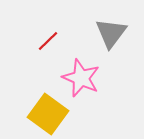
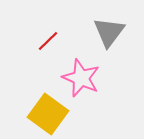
gray triangle: moved 2 px left, 1 px up
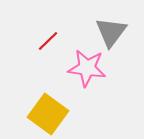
gray triangle: moved 2 px right
pink star: moved 6 px right, 10 px up; rotated 15 degrees counterclockwise
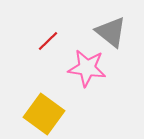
gray triangle: rotated 28 degrees counterclockwise
yellow square: moved 4 px left
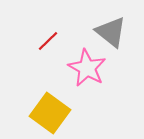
pink star: rotated 21 degrees clockwise
yellow square: moved 6 px right, 1 px up
